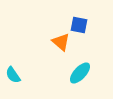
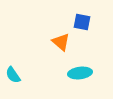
blue square: moved 3 px right, 3 px up
cyan ellipse: rotated 40 degrees clockwise
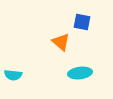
cyan semicircle: rotated 48 degrees counterclockwise
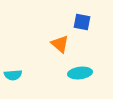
orange triangle: moved 1 px left, 2 px down
cyan semicircle: rotated 12 degrees counterclockwise
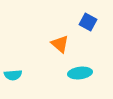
blue square: moved 6 px right; rotated 18 degrees clockwise
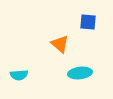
blue square: rotated 24 degrees counterclockwise
cyan semicircle: moved 6 px right
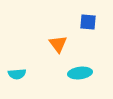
orange triangle: moved 2 px left; rotated 12 degrees clockwise
cyan semicircle: moved 2 px left, 1 px up
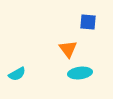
orange triangle: moved 10 px right, 5 px down
cyan semicircle: rotated 24 degrees counterclockwise
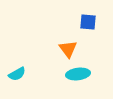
cyan ellipse: moved 2 px left, 1 px down
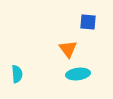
cyan semicircle: rotated 66 degrees counterclockwise
